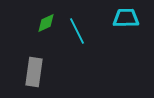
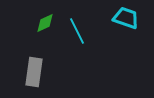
cyan trapezoid: rotated 20 degrees clockwise
green diamond: moved 1 px left
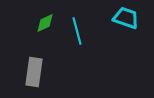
cyan line: rotated 12 degrees clockwise
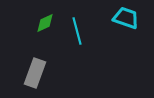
gray rectangle: moved 1 px right, 1 px down; rotated 12 degrees clockwise
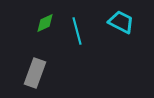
cyan trapezoid: moved 5 px left, 4 px down; rotated 8 degrees clockwise
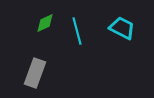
cyan trapezoid: moved 1 px right, 6 px down
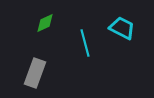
cyan line: moved 8 px right, 12 px down
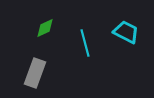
green diamond: moved 5 px down
cyan trapezoid: moved 4 px right, 4 px down
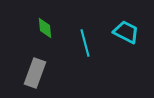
green diamond: rotated 70 degrees counterclockwise
